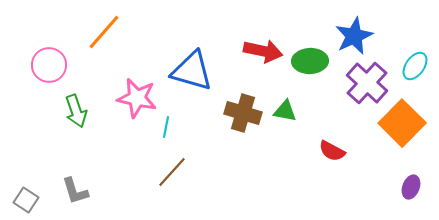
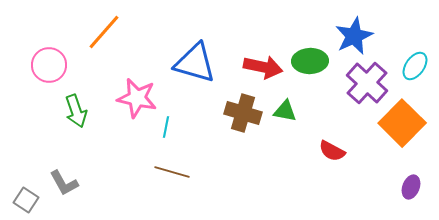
red arrow: moved 16 px down
blue triangle: moved 3 px right, 8 px up
brown line: rotated 64 degrees clockwise
gray L-shape: moved 11 px left, 8 px up; rotated 12 degrees counterclockwise
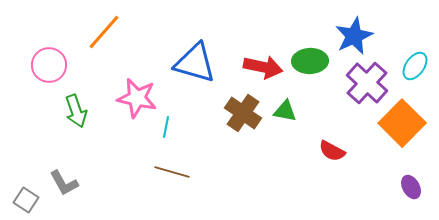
brown cross: rotated 18 degrees clockwise
purple ellipse: rotated 50 degrees counterclockwise
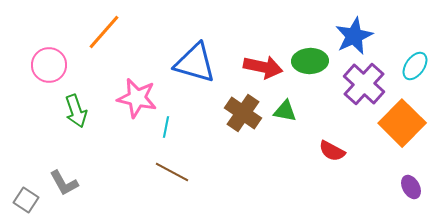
purple cross: moved 3 px left, 1 px down
brown line: rotated 12 degrees clockwise
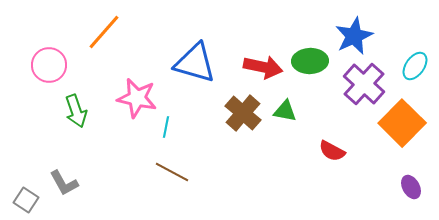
brown cross: rotated 6 degrees clockwise
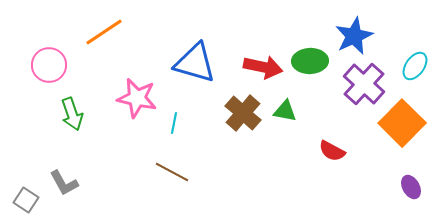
orange line: rotated 15 degrees clockwise
green arrow: moved 4 px left, 3 px down
cyan line: moved 8 px right, 4 px up
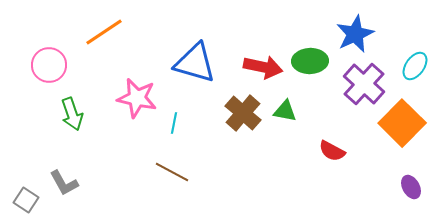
blue star: moved 1 px right, 2 px up
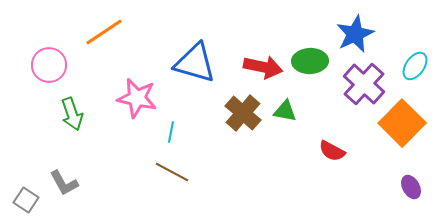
cyan line: moved 3 px left, 9 px down
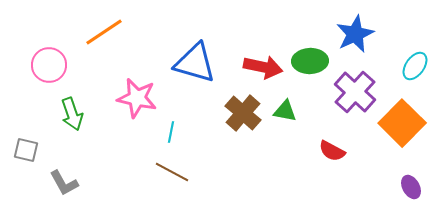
purple cross: moved 9 px left, 8 px down
gray square: moved 50 px up; rotated 20 degrees counterclockwise
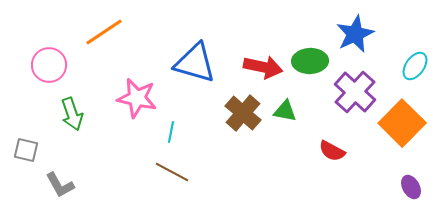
gray L-shape: moved 4 px left, 2 px down
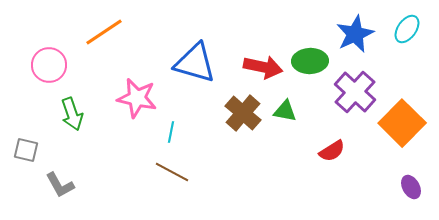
cyan ellipse: moved 8 px left, 37 px up
red semicircle: rotated 60 degrees counterclockwise
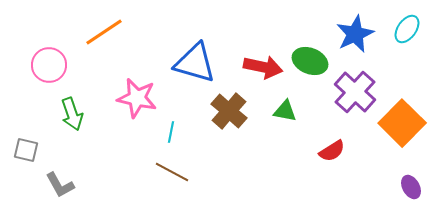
green ellipse: rotated 24 degrees clockwise
brown cross: moved 14 px left, 2 px up
